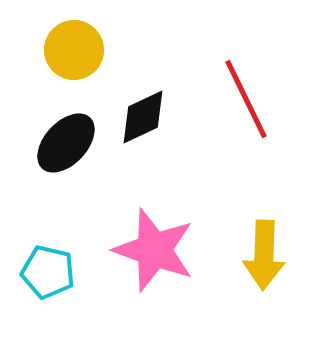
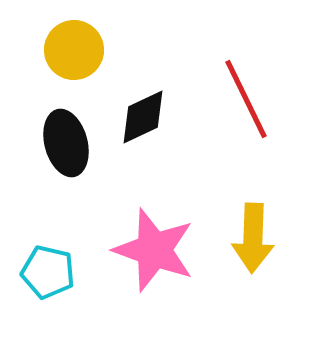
black ellipse: rotated 58 degrees counterclockwise
yellow arrow: moved 11 px left, 17 px up
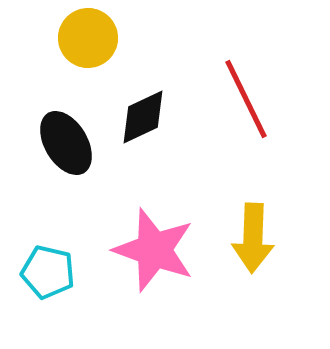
yellow circle: moved 14 px right, 12 px up
black ellipse: rotated 16 degrees counterclockwise
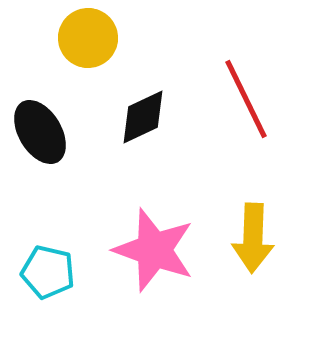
black ellipse: moved 26 px left, 11 px up
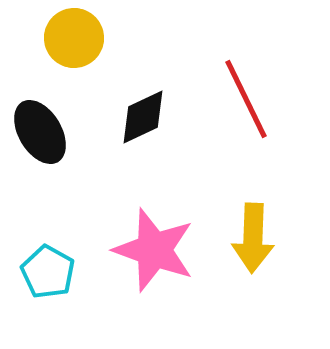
yellow circle: moved 14 px left
cyan pentagon: rotated 16 degrees clockwise
